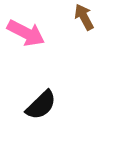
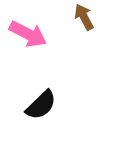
pink arrow: moved 2 px right, 1 px down
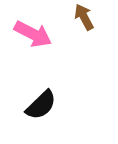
pink arrow: moved 5 px right
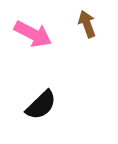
brown arrow: moved 3 px right, 7 px down; rotated 8 degrees clockwise
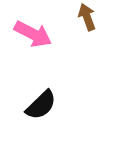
brown arrow: moved 7 px up
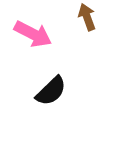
black semicircle: moved 10 px right, 14 px up
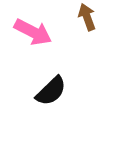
pink arrow: moved 2 px up
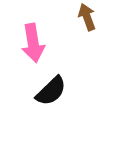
pink arrow: moved 11 px down; rotated 54 degrees clockwise
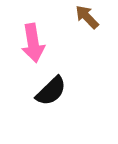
brown arrow: rotated 24 degrees counterclockwise
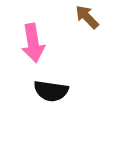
black semicircle: rotated 52 degrees clockwise
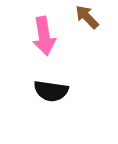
pink arrow: moved 11 px right, 7 px up
